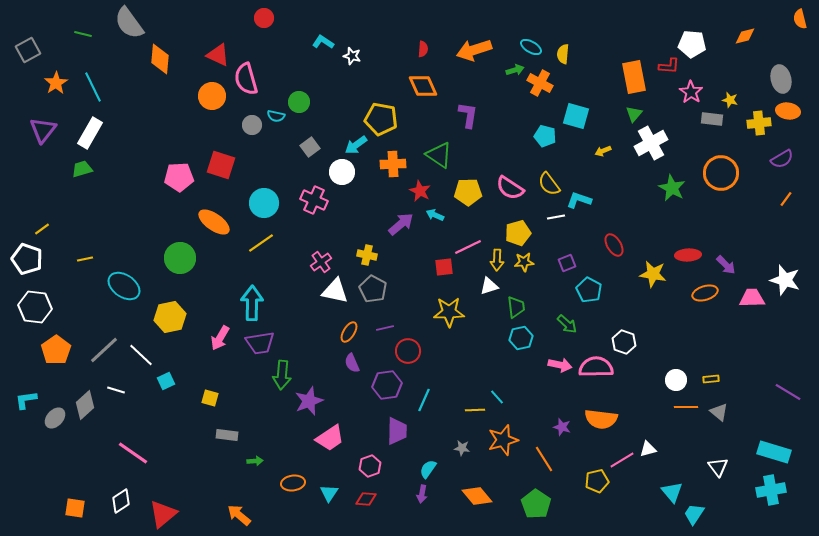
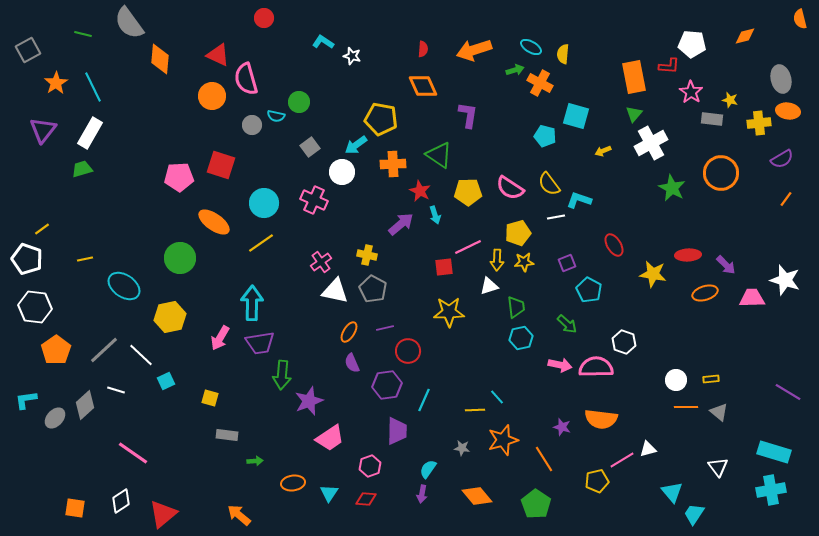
cyan arrow at (435, 215): rotated 132 degrees counterclockwise
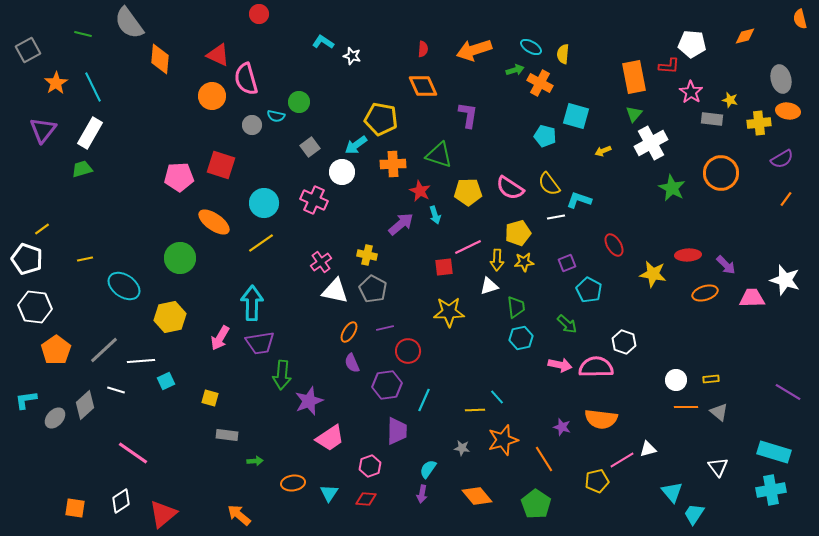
red circle at (264, 18): moved 5 px left, 4 px up
green triangle at (439, 155): rotated 16 degrees counterclockwise
white line at (141, 355): moved 6 px down; rotated 48 degrees counterclockwise
